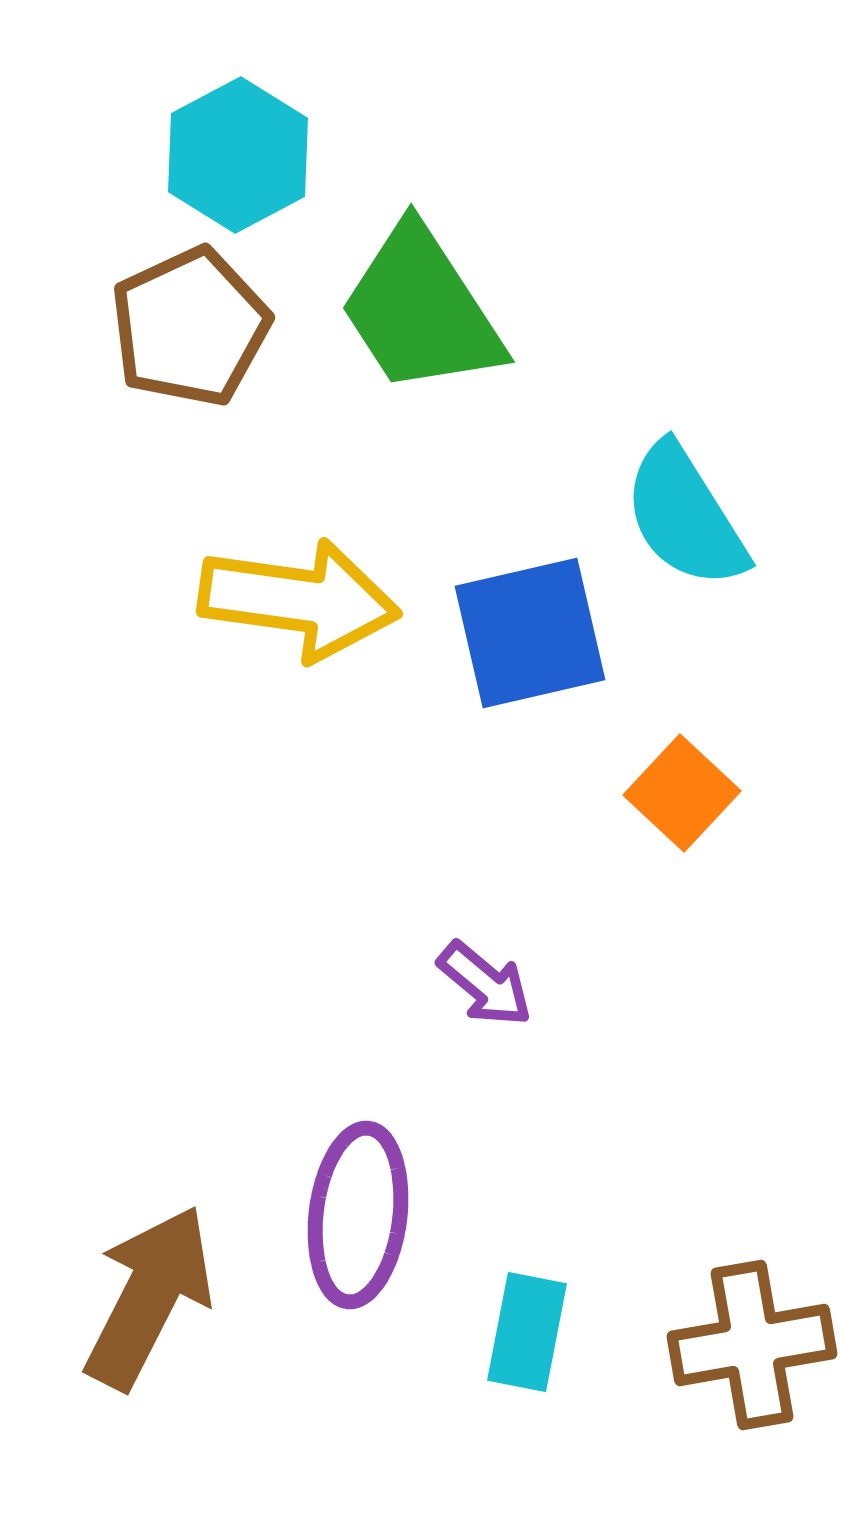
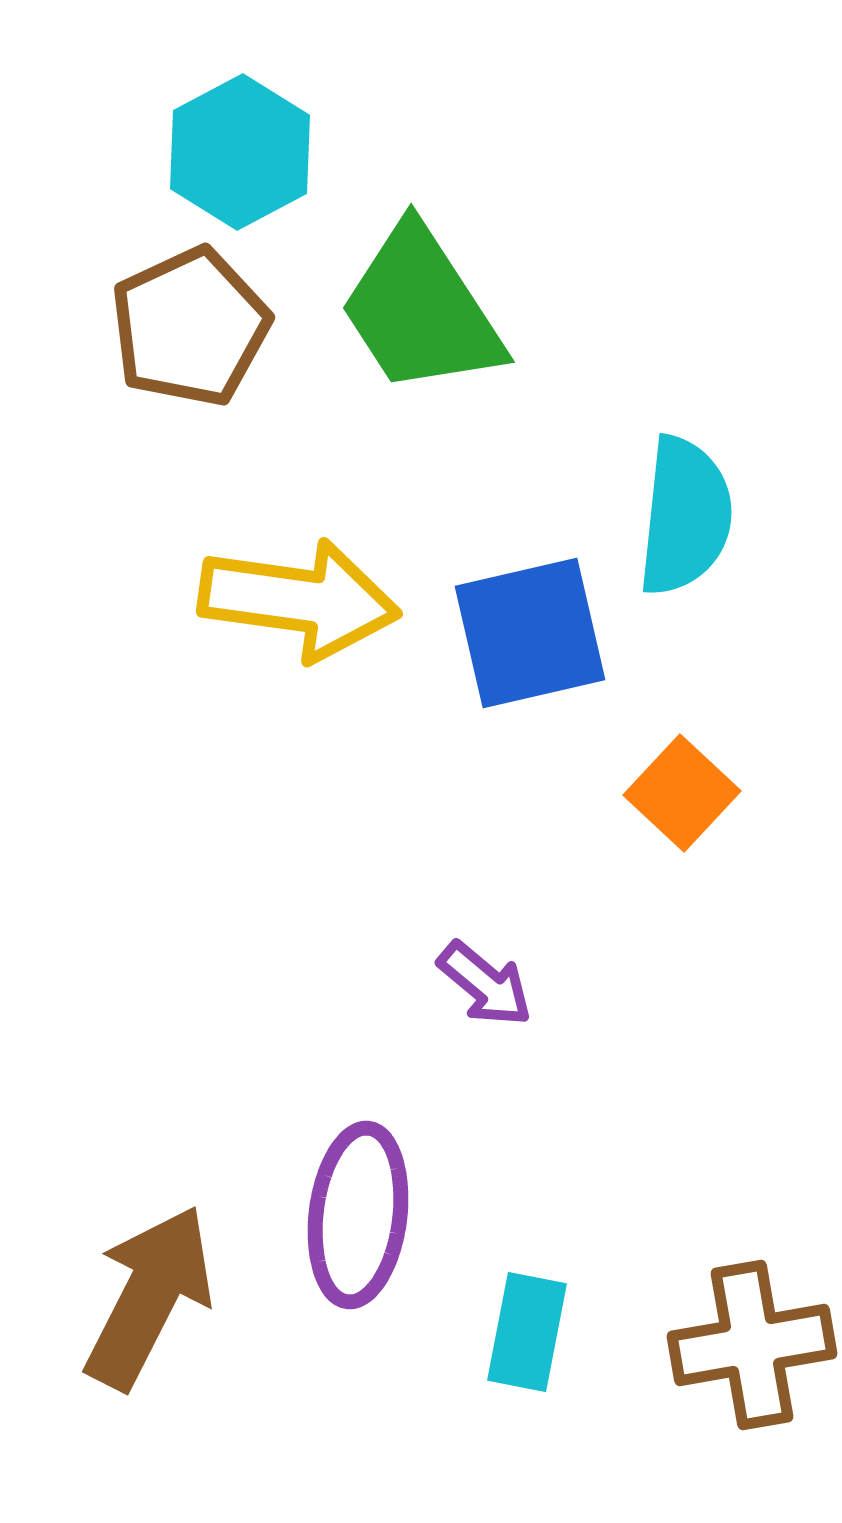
cyan hexagon: moved 2 px right, 3 px up
cyan semicircle: rotated 142 degrees counterclockwise
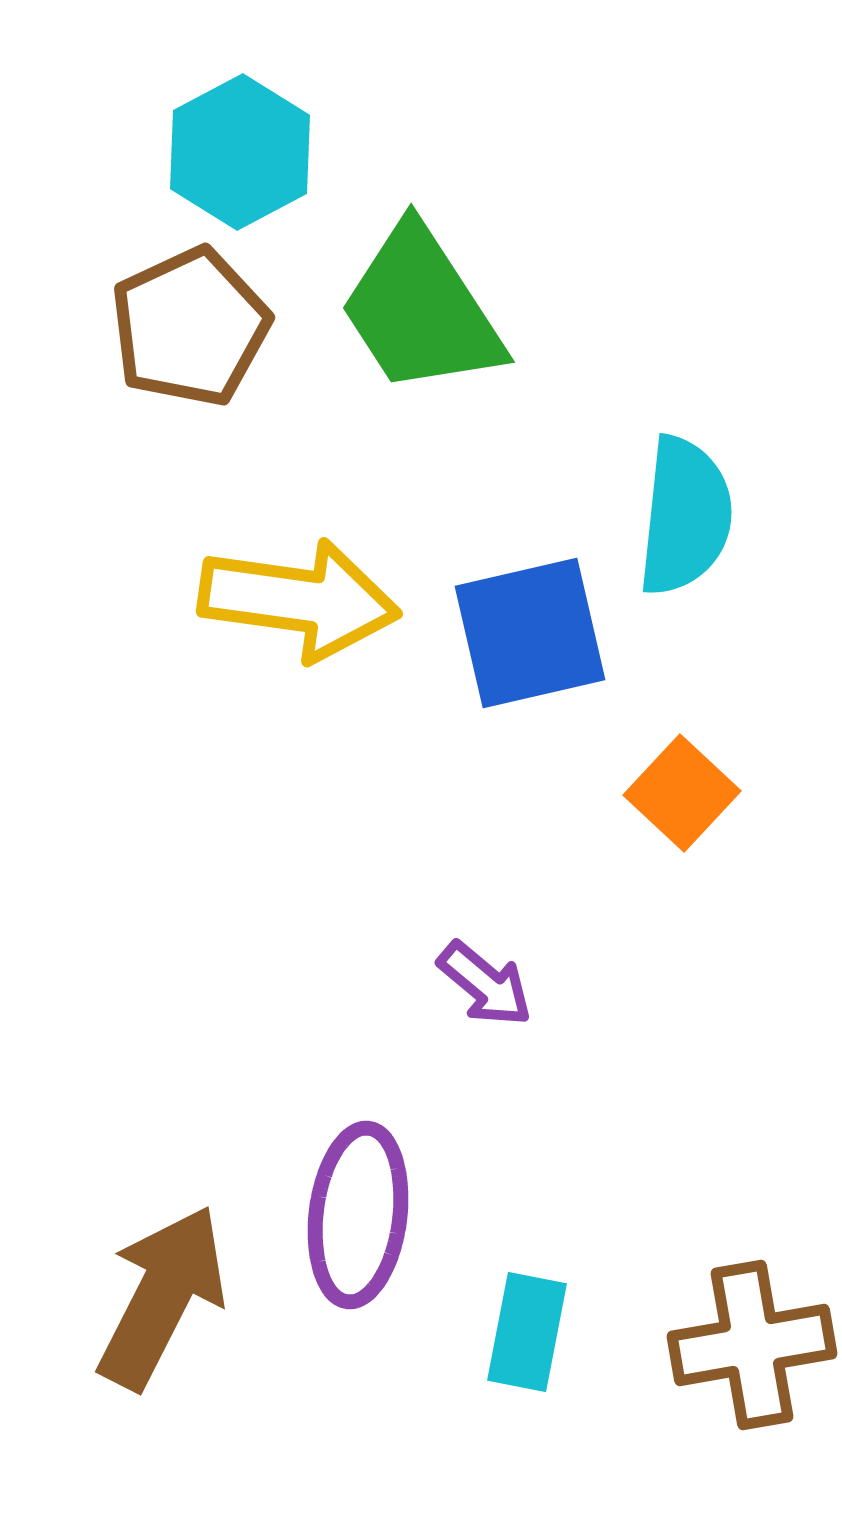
brown arrow: moved 13 px right
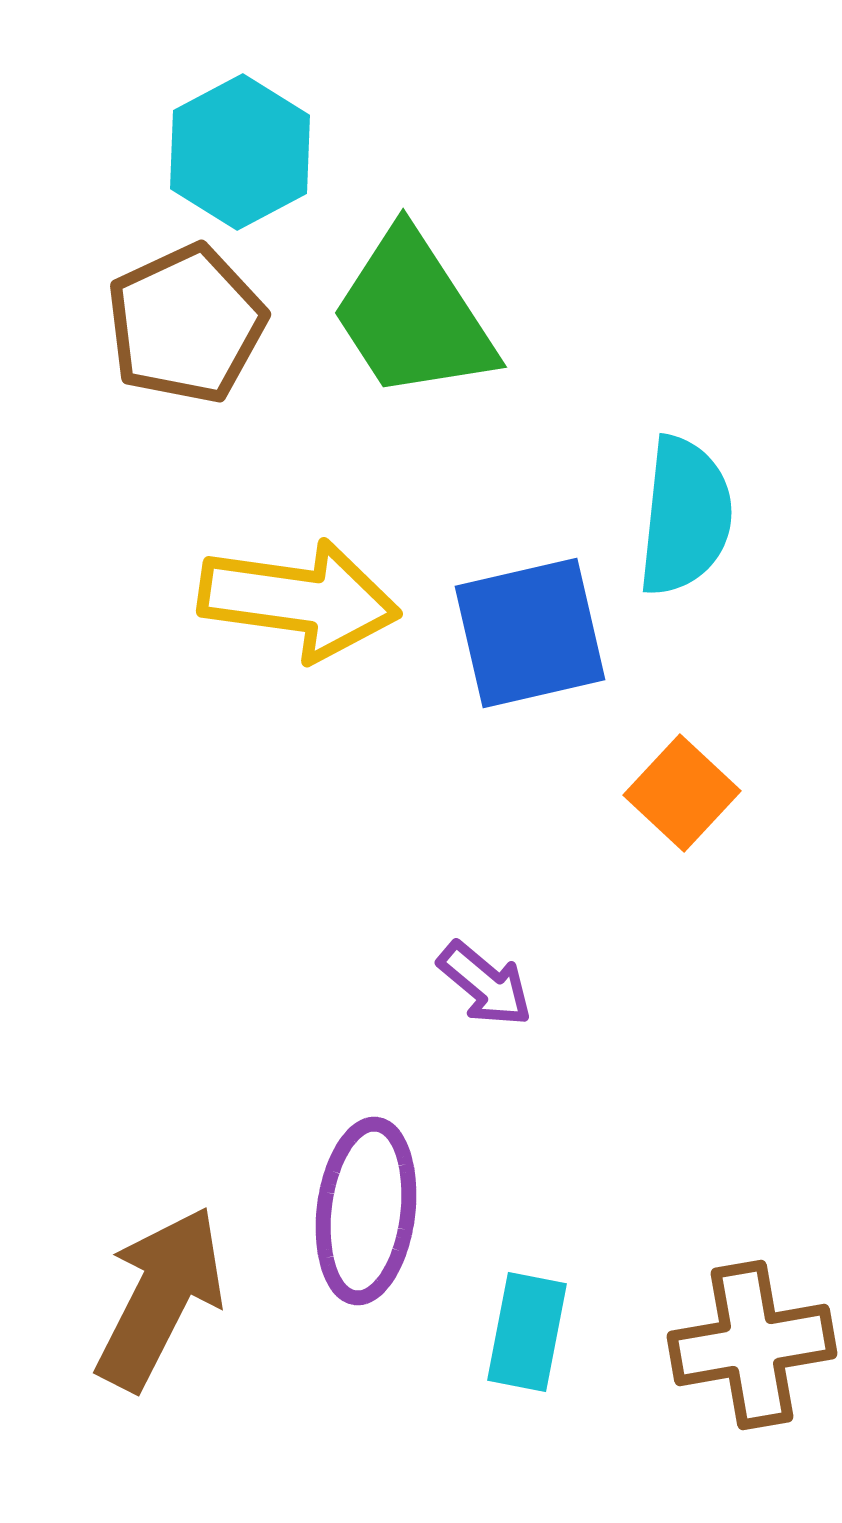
green trapezoid: moved 8 px left, 5 px down
brown pentagon: moved 4 px left, 3 px up
purple ellipse: moved 8 px right, 4 px up
brown arrow: moved 2 px left, 1 px down
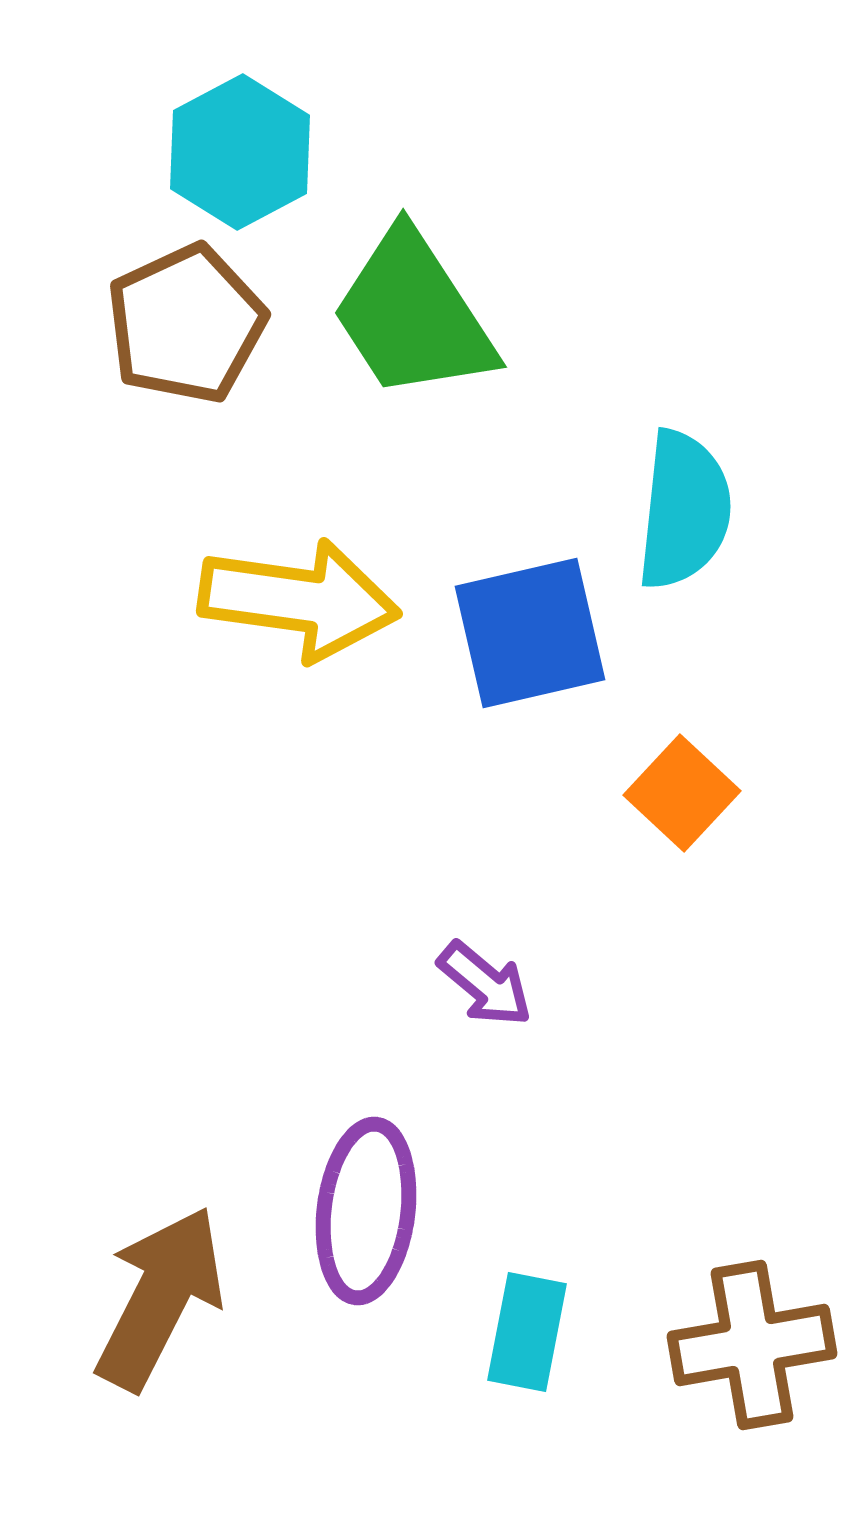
cyan semicircle: moved 1 px left, 6 px up
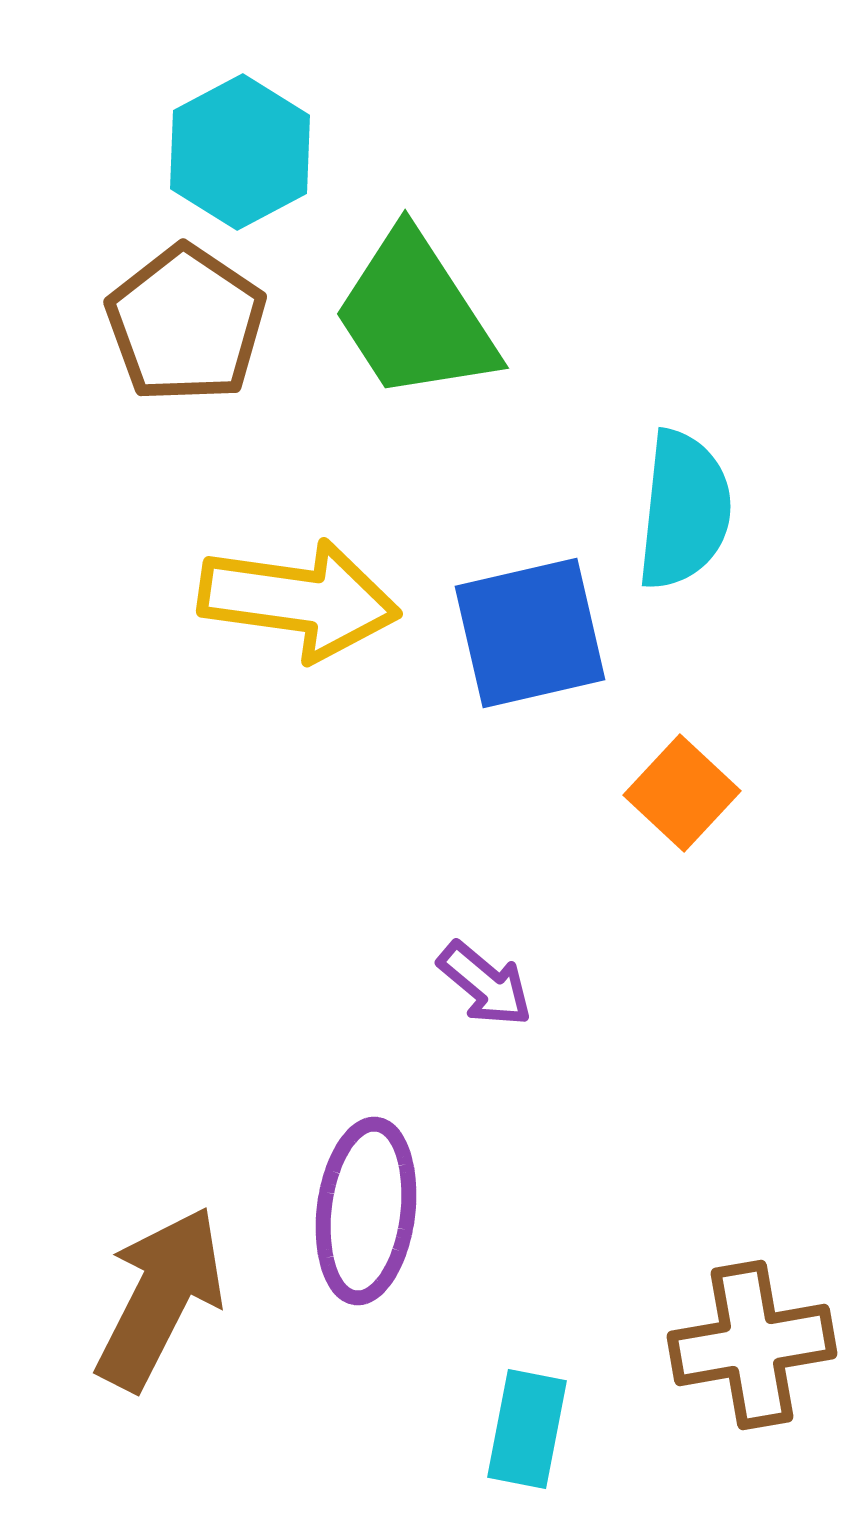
green trapezoid: moved 2 px right, 1 px down
brown pentagon: rotated 13 degrees counterclockwise
cyan rectangle: moved 97 px down
